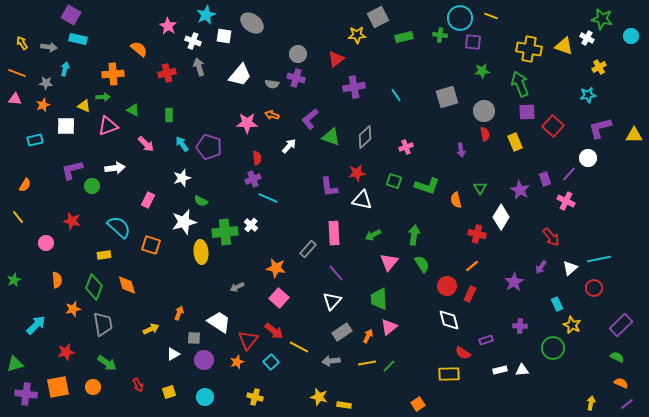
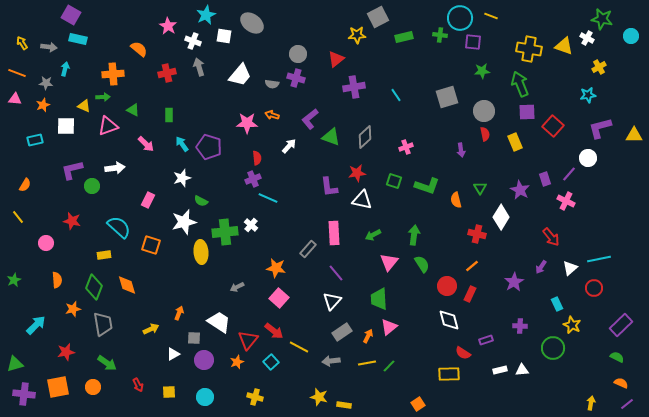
yellow square at (169, 392): rotated 16 degrees clockwise
purple cross at (26, 394): moved 2 px left
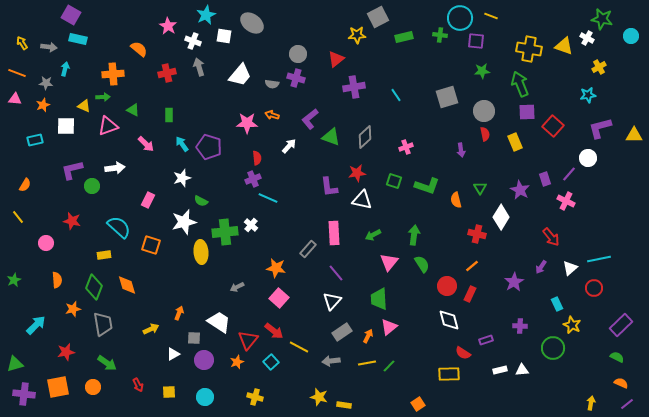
purple square at (473, 42): moved 3 px right, 1 px up
